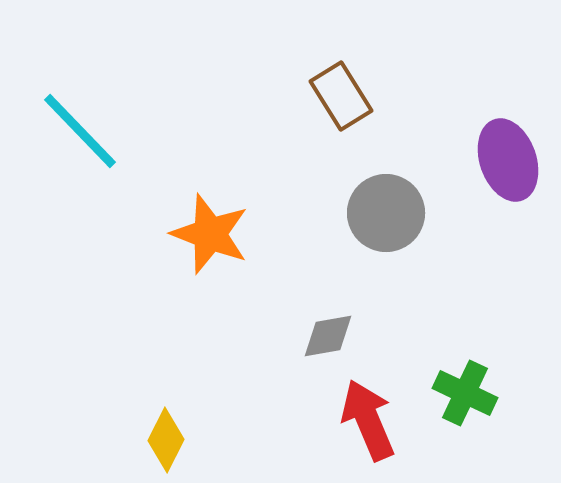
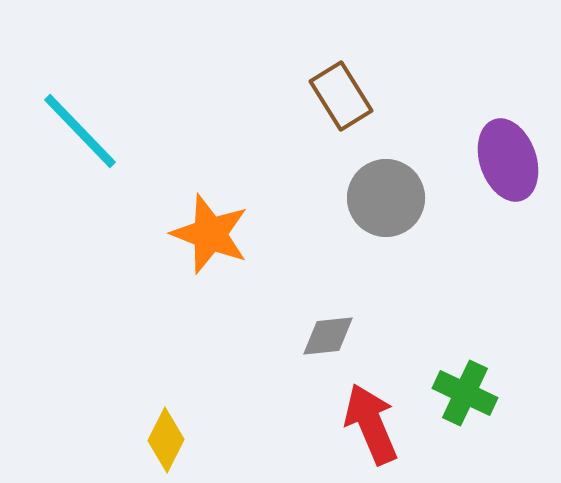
gray circle: moved 15 px up
gray diamond: rotated 4 degrees clockwise
red arrow: moved 3 px right, 4 px down
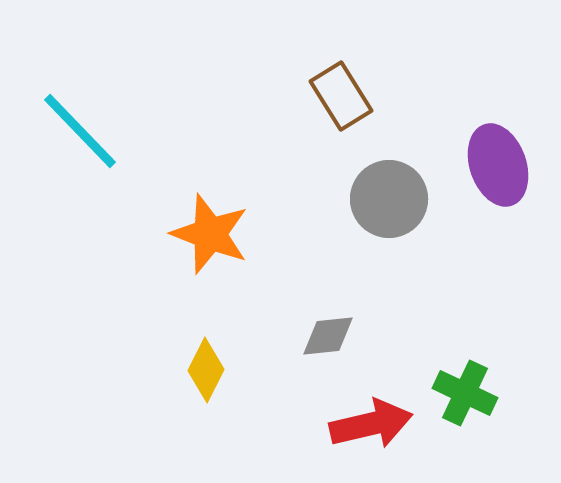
purple ellipse: moved 10 px left, 5 px down
gray circle: moved 3 px right, 1 px down
red arrow: rotated 100 degrees clockwise
yellow diamond: moved 40 px right, 70 px up
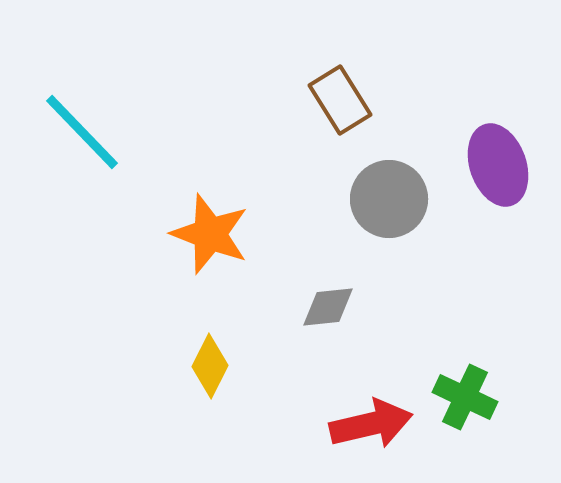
brown rectangle: moved 1 px left, 4 px down
cyan line: moved 2 px right, 1 px down
gray diamond: moved 29 px up
yellow diamond: moved 4 px right, 4 px up
green cross: moved 4 px down
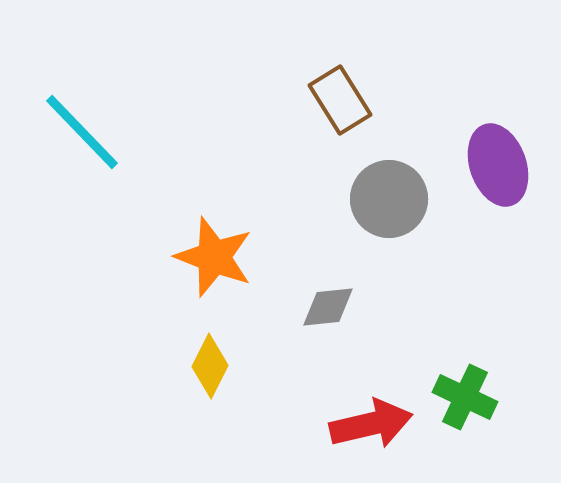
orange star: moved 4 px right, 23 px down
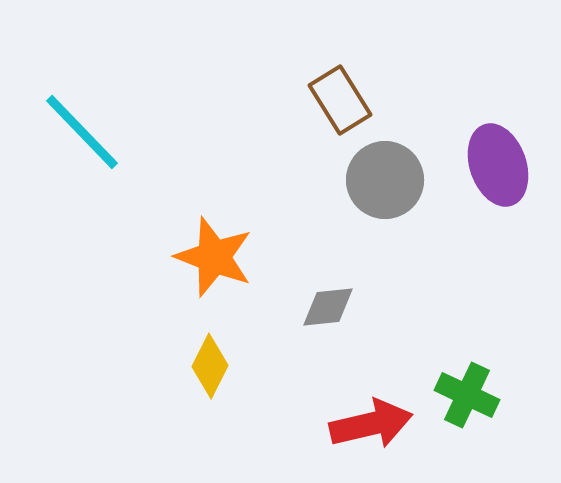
gray circle: moved 4 px left, 19 px up
green cross: moved 2 px right, 2 px up
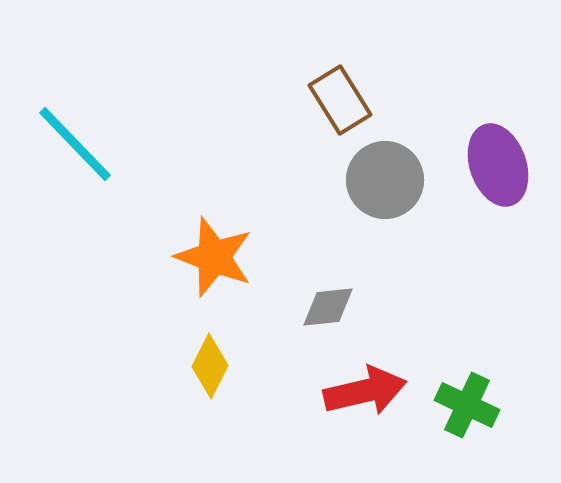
cyan line: moved 7 px left, 12 px down
green cross: moved 10 px down
red arrow: moved 6 px left, 33 px up
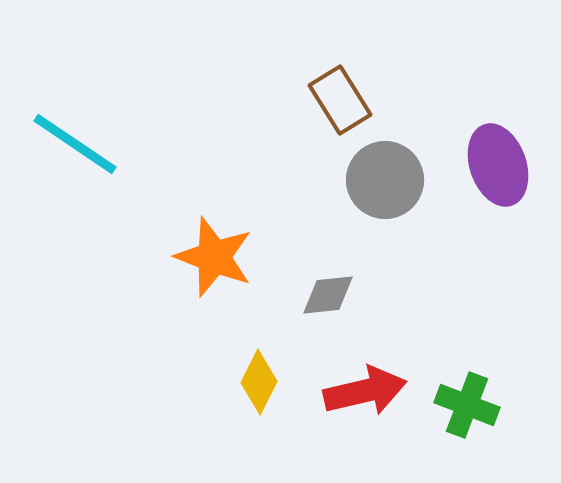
cyan line: rotated 12 degrees counterclockwise
gray diamond: moved 12 px up
yellow diamond: moved 49 px right, 16 px down
green cross: rotated 4 degrees counterclockwise
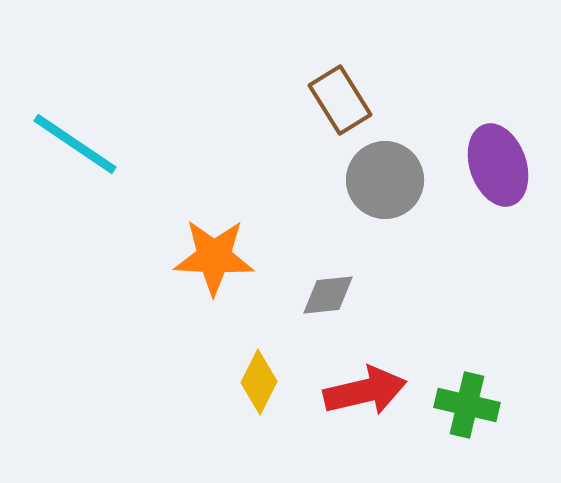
orange star: rotated 18 degrees counterclockwise
green cross: rotated 8 degrees counterclockwise
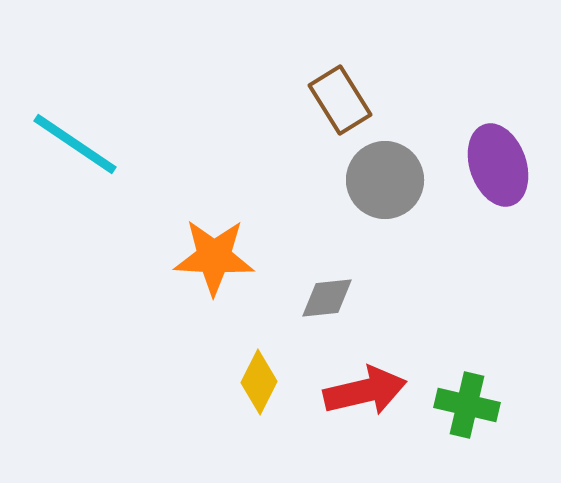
gray diamond: moved 1 px left, 3 px down
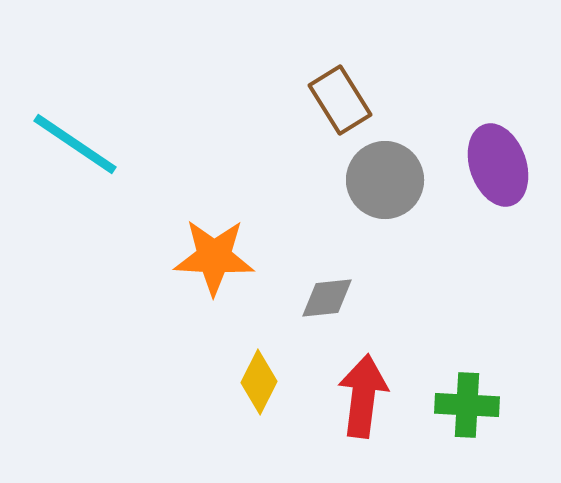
red arrow: moved 2 px left, 5 px down; rotated 70 degrees counterclockwise
green cross: rotated 10 degrees counterclockwise
